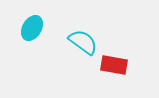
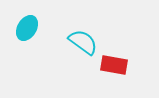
cyan ellipse: moved 5 px left
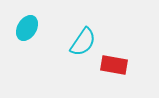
cyan semicircle: rotated 88 degrees clockwise
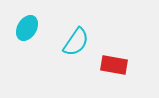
cyan semicircle: moved 7 px left
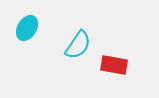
cyan semicircle: moved 2 px right, 3 px down
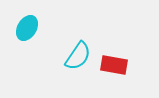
cyan semicircle: moved 11 px down
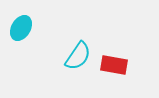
cyan ellipse: moved 6 px left
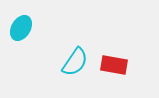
cyan semicircle: moved 3 px left, 6 px down
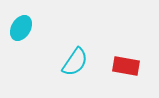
red rectangle: moved 12 px right, 1 px down
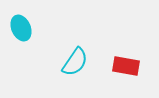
cyan ellipse: rotated 55 degrees counterclockwise
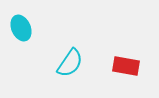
cyan semicircle: moved 5 px left, 1 px down
